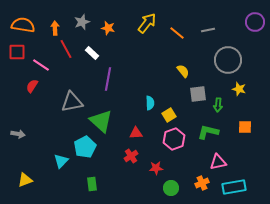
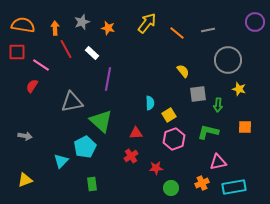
gray arrow: moved 7 px right, 2 px down
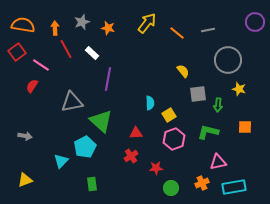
red square: rotated 36 degrees counterclockwise
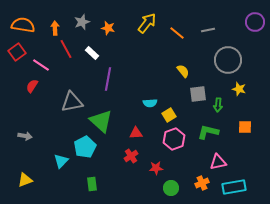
cyan semicircle: rotated 88 degrees clockwise
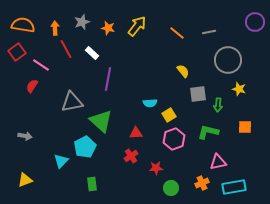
yellow arrow: moved 10 px left, 3 px down
gray line: moved 1 px right, 2 px down
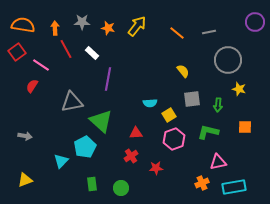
gray star: rotated 21 degrees clockwise
gray square: moved 6 px left, 5 px down
green circle: moved 50 px left
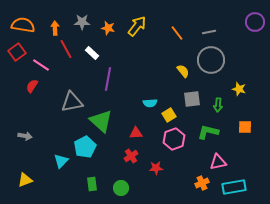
orange line: rotated 14 degrees clockwise
gray circle: moved 17 px left
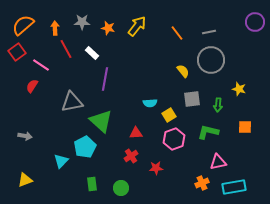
orange semicircle: rotated 50 degrees counterclockwise
purple line: moved 3 px left
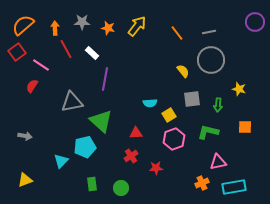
cyan pentagon: rotated 15 degrees clockwise
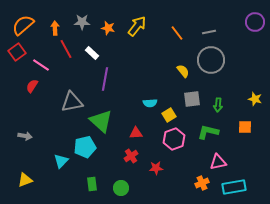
yellow star: moved 16 px right, 10 px down
